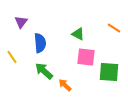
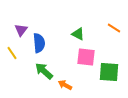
purple triangle: moved 8 px down
blue semicircle: moved 1 px left
yellow line: moved 4 px up
orange arrow: rotated 16 degrees counterclockwise
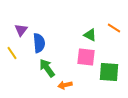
green triangle: moved 12 px right, 1 px down
green arrow: moved 3 px right, 3 px up; rotated 12 degrees clockwise
orange arrow: rotated 40 degrees counterclockwise
